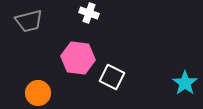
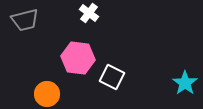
white cross: rotated 18 degrees clockwise
gray trapezoid: moved 4 px left, 1 px up
orange circle: moved 9 px right, 1 px down
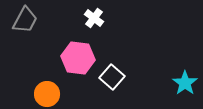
white cross: moved 5 px right, 5 px down
gray trapezoid: rotated 48 degrees counterclockwise
white square: rotated 15 degrees clockwise
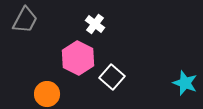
white cross: moved 1 px right, 6 px down
pink hexagon: rotated 20 degrees clockwise
cyan star: rotated 15 degrees counterclockwise
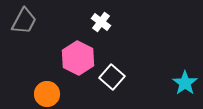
gray trapezoid: moved 1 px left, 1 px down
white cross: moved 6 px right, 2 px up
cyan star: rotated 15 degrees clockwise
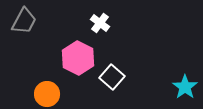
white cross: moved 1 px left, 1 px down
cyan star: moved 4 px down
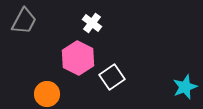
white cross: moved 8 px left
white square: rotated 15 degrees clockwise
cyan star: rotated 15 degrees clockwise
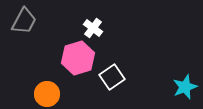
white cross: moved 1 px right, 5 px down
pink hexagon: rotated 16 degrees clockwise
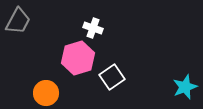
gray trapezoid: moved 6 px left
white cross: rotated 18 degrees counterclockwise
orange circle: moved 1 px left, 1 px up
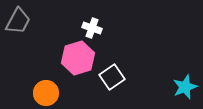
white cross: moved 1 px left
